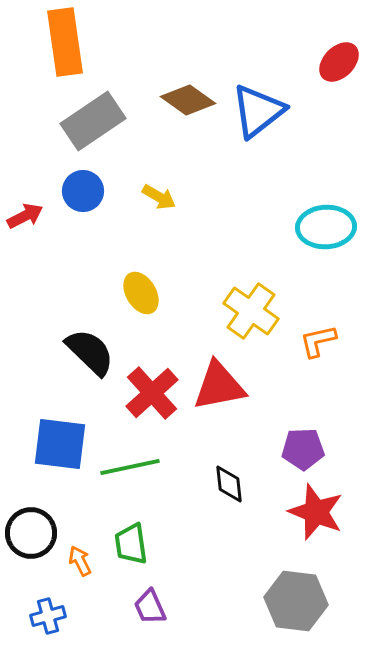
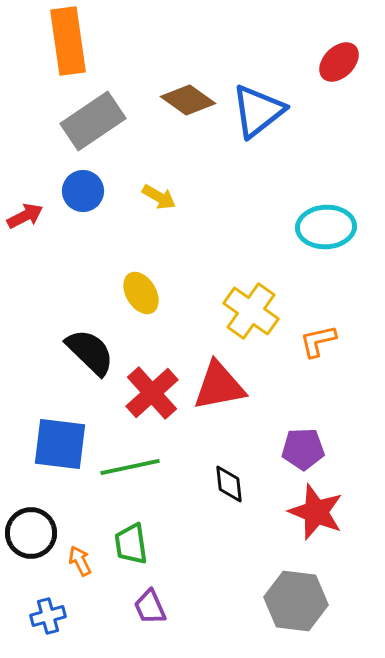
orange rectangle: moved 3 px right, 1 px up
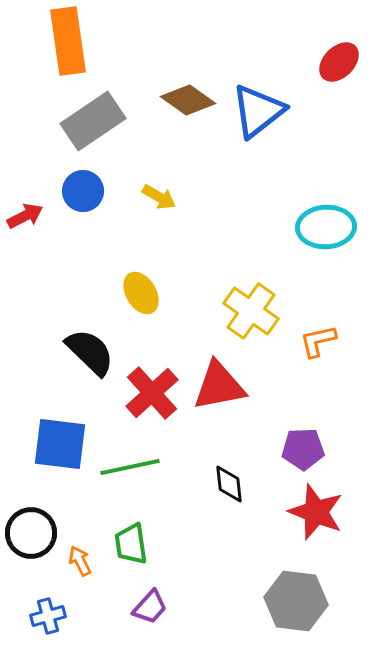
purple trapezoid: rotated 114 degrees counterclockwise
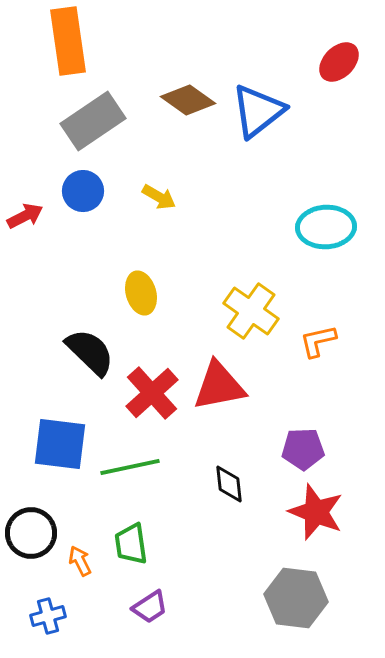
yellow ellipse: rotated 15 degrees clockwise
gray hexagon: moved 3 px up
purple trapezoid: rotated 15 degrees clockwise
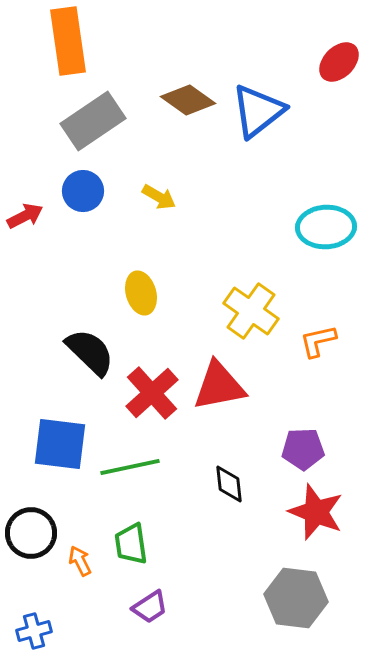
blue cross: moved 14 px left, 15 px down
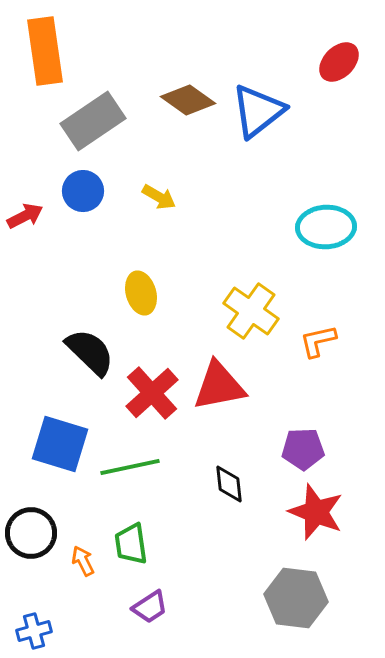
orange rectangle: moved 23 px left, 10 px down
blue square: rotated 10 degrees clockwise
orange arrow: moved 3 px right
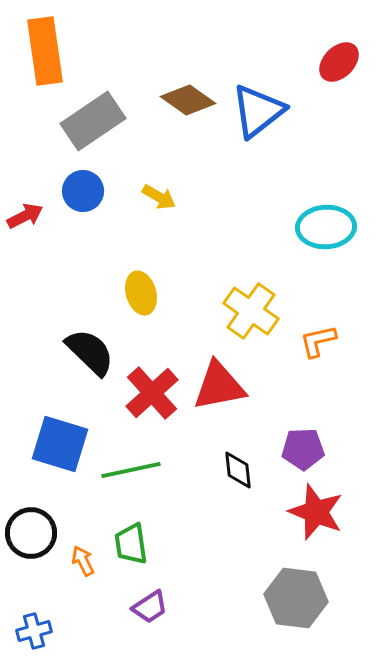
green line: moved 1 px right, 3 px down
black diamond: moved 9 px right, 14 px up
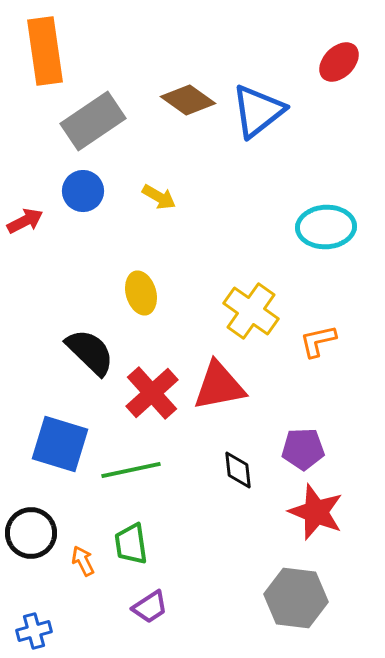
red arrow: moved 5 px down
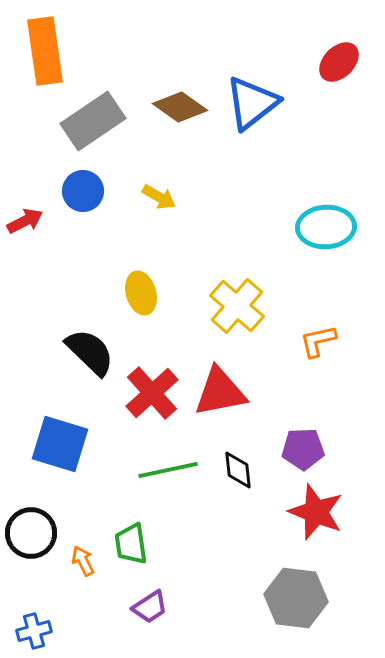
brown diamond: moved 8 px left, 7 px down
blue triangle: moved 6 px left, 8 px up
yellow cross: moved 14 px left, 5 px up; rotated 6 degrees clockwise
red triangle: moved 1 px right, 6 px down
green line: moved 37 px right
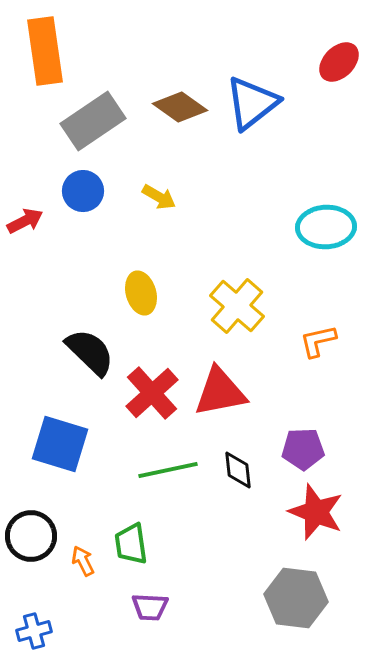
black circle: moved 3 px down
purple trapezoid: rotated 36 degrees clockwise
